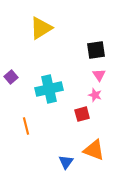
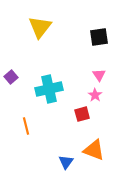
yellow triangle: moved 1 px left, 1 px up; rotated 20 degrees counterclockwise
black square: moved 3 px right, 13 px up
pink star: rotated 16 degrees clockwise
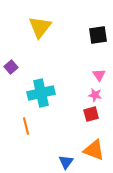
black square: moved 1 px left, 2 px up
purple square: moved 10 px up
cyan cross: moved 8 px left, 4 px down
pink star: rotated 24 degrees counterclockwise
red square: moved 9 px right
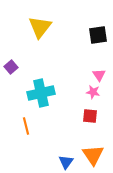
pink star: moved 2 px left, 3 px up
red square: moved 1 px left, 2 px down; rotated 21 degrees clockwise
orange triangle: moved 1 px left, 5 px down; rotated 35 degrees clockwise
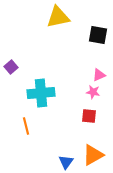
yellow triangle: moved 18 px right, 10 px up; rotated 40 degrees clockwise
black square: rotated 18 degrees clockwise
pink triangle: rotated 40 degrees clockwise
cyan cross: rotated 8 degrees clockwise
red square: moved 1 px left
orange triangle: rotated 35 degrees clockwise
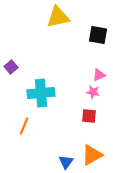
orange line: moved 2 px left; rotated 36 degrees clockwise
orange triangle: moved 1 px left
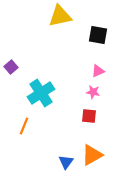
yellow triangle: moved 2 px right, 1 px up
pink triangle: moved 1 px left, 4 px up
cyan cross: rotated 28 degrees counterclockwise
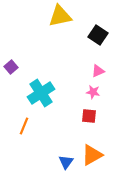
black square: rotated 24 degrees clockwise
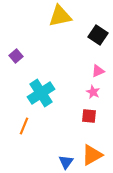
purple square: moved 5 px right, 11 px up
pink star: rotated 16 degrees clockwise
